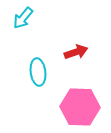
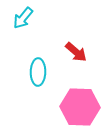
red arrow: rotated 60 degrees clockwise
cyan ellipse: rotated 8 degrees clockwise
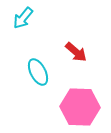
cyan ellipse: rotated 28 degrees counterclockwise
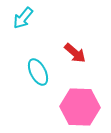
red arrow: moved 1 px left, 1 px down
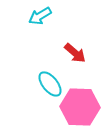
cyan arrow: moved 17 px right, 2 px up; rotated 20 degrees clockwise
cyan ellipse: moved 12 px right, 12 px down; rotated 12 degrees counterclockwise
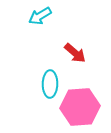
cyan ellipse: rotated 40 degrees clockwise
pink hexagon: rotated 6 degrees counterclockwise
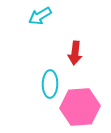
red arrow: rotated 55 degrees clockwise
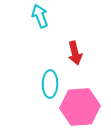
cyan arrow: rotated 100 degrees clockwise
red arrow: rotated 20 degrees counterclockwise
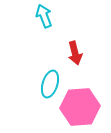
cyan arrow: moved 4 px right
cyan ellipse: rotated 16 degrees clockwise
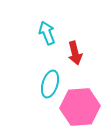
cyan arrow: moved 3 px right, 17 px down
